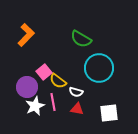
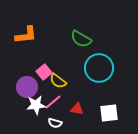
orange L-shape: rotated 40 degrees clockwise
white semicircle: moved 21 px left, 31 px down
pink line: rotated 60 degrees clockwise
white star: moved 1 px right, 1 px up; rotated 18 degrees clockwise
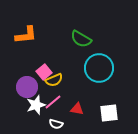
yellow semicircle: moved 4 px left, 1 px up; rotated 60 degrees counterclockwise
white star: rotated 12 degrees counterclockwise
white semicircle: moved 1 px right, 1 px down
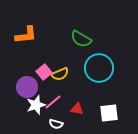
yellow semicircle: moved 6 px right, 6 px up
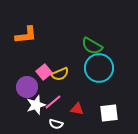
green semicircle: moved 11 px right, 7 px down
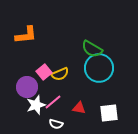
green semicircle: moved 3 px down
red triangle: moved 2 px right, 1 px up
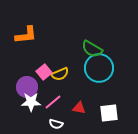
white star: moved 5 px left, 3 px up; rotated 18 degrees clockwise
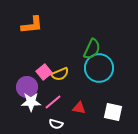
orange L-shape: moved 6 px right, 10 px up
green semicircle: rotated 95 degrees counterclockwise
white square: moved 4 px right, 1 px up; rotated 18 degrees clockwise
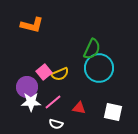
orange L-shape: rotated 20 degrees clockwise
